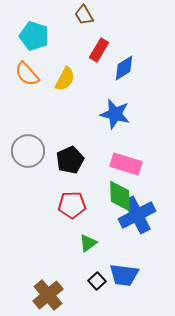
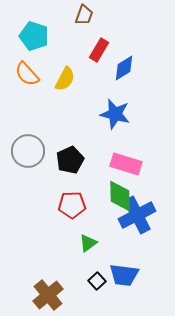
brown trapezoid: rotated 130 degrees counterclockwise
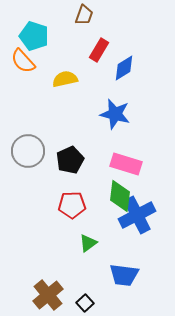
orange semicircle: moved 4 px left, 13 px up
yellow semicircle: rotated 130 degrees counterclockwise
green diamond: rotated 8 degrees clockwise
black square: moved 12 px left, 22 px down
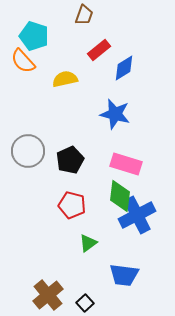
red rectangle: rotated 20 degrees clockwise
red pentagon: rotated 16 degrees clockwise
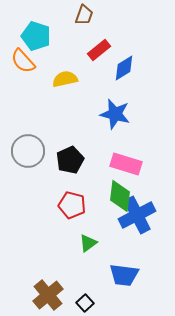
cyan pentagon: moved 2 px right
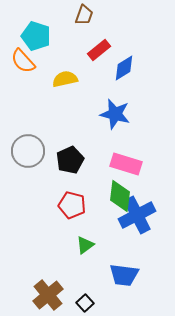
green triangle: moved 3 px left, 2 px down
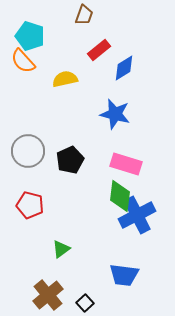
cyan pentagon: moved 6 px left
red pentagon: moved 42 px left
green triangle: moved 24 px left, 4 px down
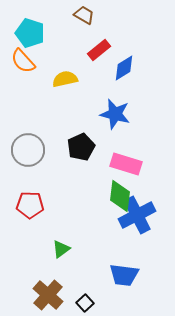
brown trapezoid: rotated 80 degrees counterclockwise
cyan pentagon: moved 3 px up
gray circle: moved 1 px up
black pentagon: moved 11 px right, 13 px up
red pentagon: rotated 12 degrees counterclockwise
brown cross: rotated 8 degrees counterclockwise
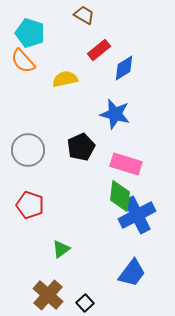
red pentagon: rotated 16 degrees clockwise
blue trapezoid: moved 8 px right, 2 px up; rotated 60 degrees counterclockwise
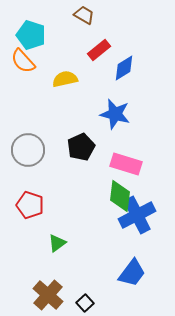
cyan pentagon: moved 1 px right, 2 px down
green triangle: moved 4 px left, 6 px up
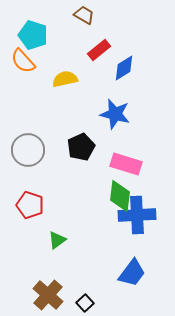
cyan pentagon: moved 2 px right
blue cross: rotated 24 degrees clockwise
green triangle: moved 3 px up
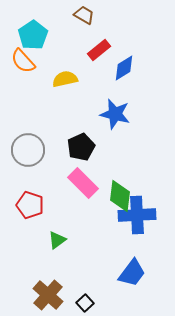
cyan pentagon: rotated 20 degrees clockwise
pink rectangle: moved 43 px left, 19 px down; rotated 28 degrees clockwise
